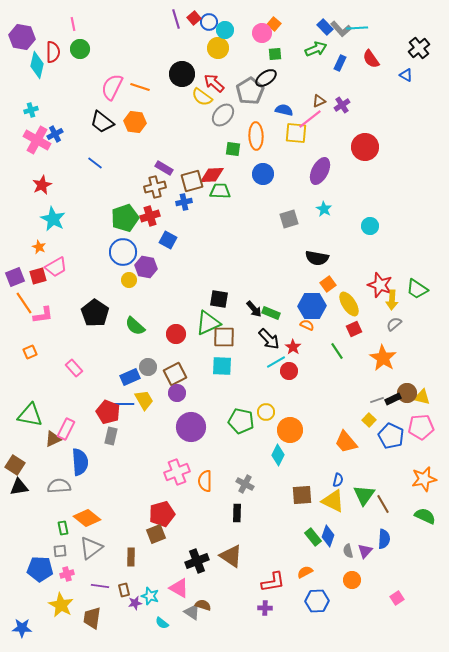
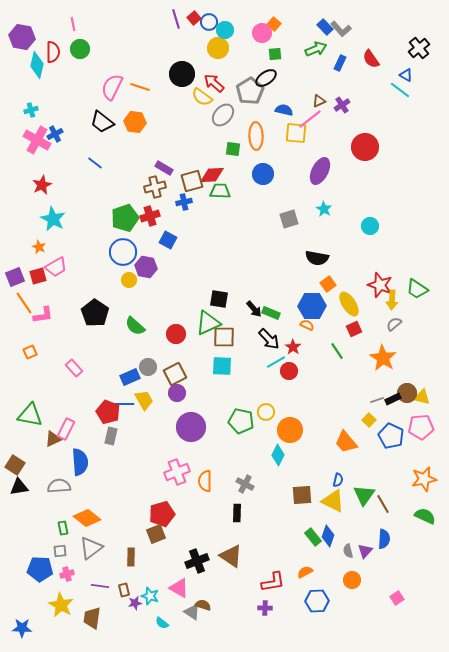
cyan line at (357, 28): moved 43 px right, 62 px down; rotated 40 degrees clockwise
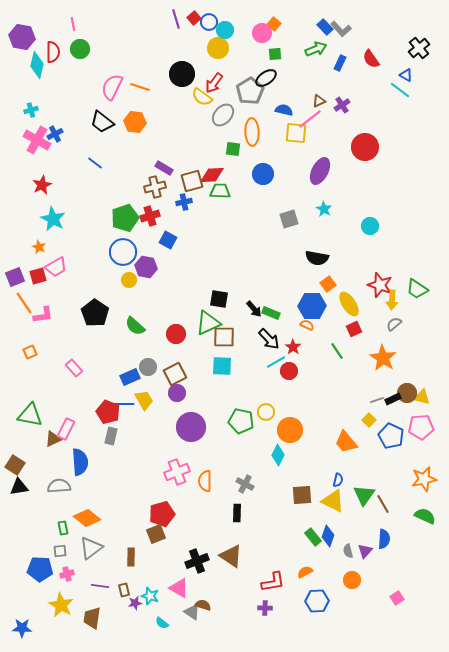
red arrow at (214, 83): rotated 95 degrees counterclockwise
orange ellipse at (256, 136): moved 4 px left, 4 px up
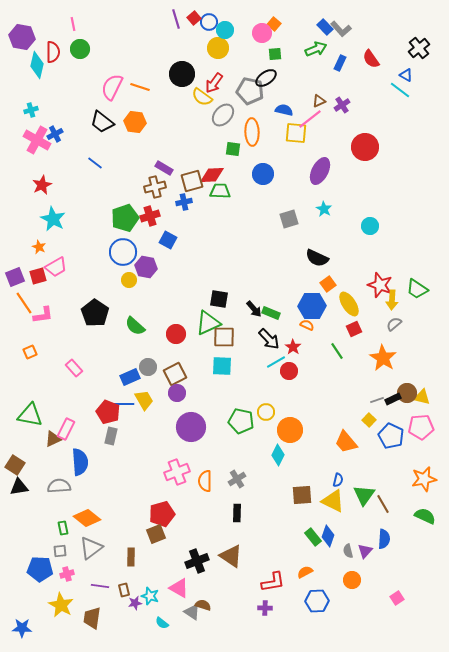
gray pentagon at (250, 91): rotated 28 degrees counterclockwise
black semicircle at (317, 258): rotated 15 degrees clockwise
gray cross at (245, 484): moved 8 px left, 5 px up; rotated 30 degrees clockwise
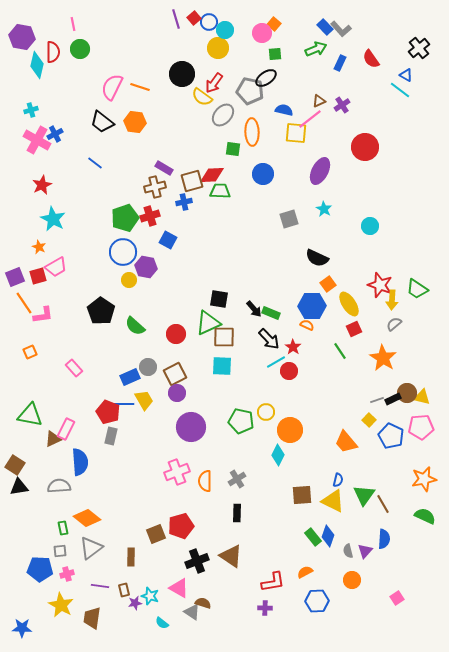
black pentagon at (95, 313): moved 6 px right, 2 px up
green line at (337, 351): moved 3 px right
red pentagon at (162, 514): moved 19 px right, 12 px down
brown semicircle at (203, 605): moved 2 px up
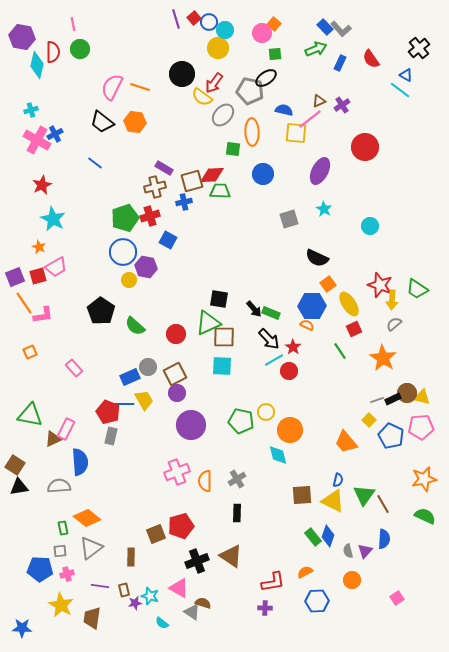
cyan line at (276, 362): moved 2 px left, 2 px up
purple circle at (191, 427): moved 2 px up
cyan diamond at (278, 455): rotated 40 degrees counterclockwise
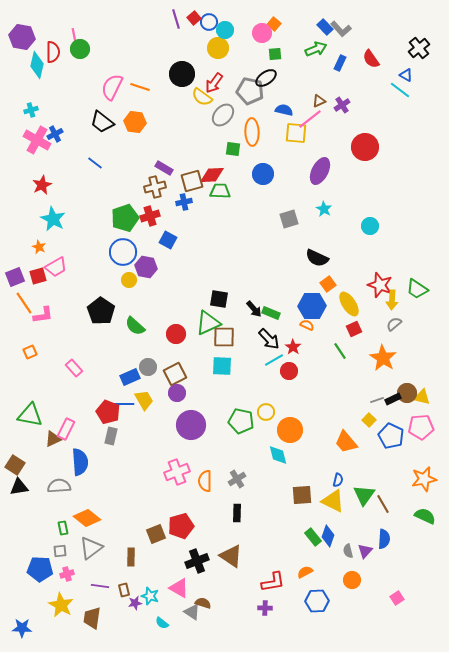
pink line at (73, 24): moved 1 px right, 11 px down
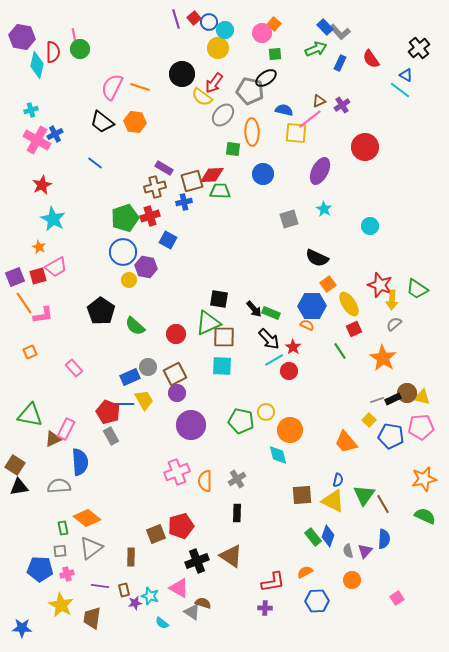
gray L-shape at (341, 29): moved 1 px left, 3 px down
gray rectangle at (111, 436): rotated 42 degrees counterclockwise
blue pentagon at (391, 436): rotated 15 degrees counterclockwise
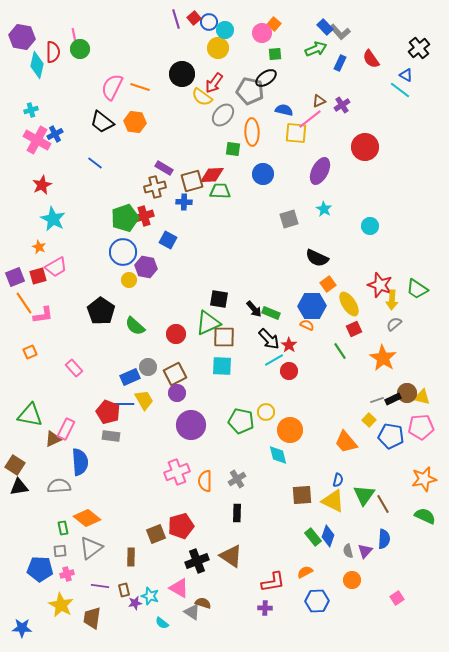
blue cross at (184, 202): rotated 14 degrees clockwise
red cross at (150, 216): moved 6 px left
red star at (293, 347): moved 4 px left, 2 px up
gray rectangle at (111, 436): rotated 54 degrees counterclockwise
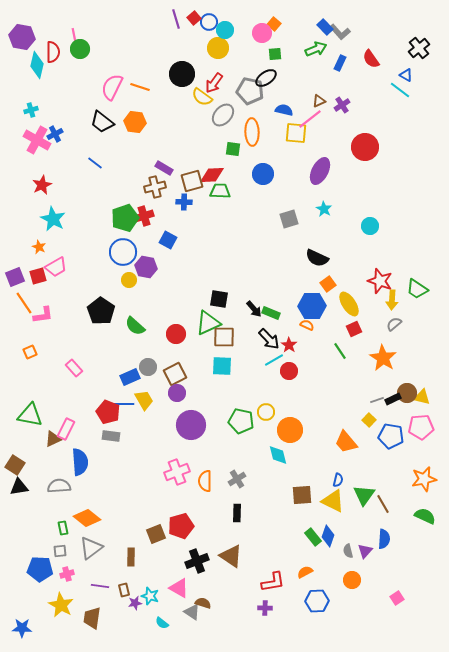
red star at (380, 285): moved 4 px up
